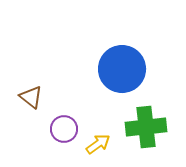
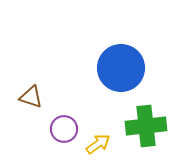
blue circle: moved 1 px left, 1 px up
brown triangle: rotated 20 degrees counterclockwise
green cross: moved 1 px up
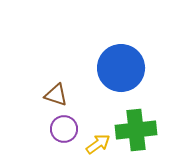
brown triangle: moved 25 px right, 2 px up
green cross: moved 10 px left, 4 px down
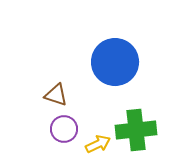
blue circle: moved 6 px left, 6 px up
yellow arrow: rotated 10 degrees clockwise
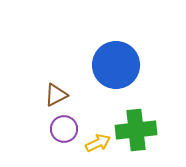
blue circle: moved 1 px right, 3 px down
brown triangle: rotated 45 degrees counterclockwise
yellow arrow: moved 1 px up
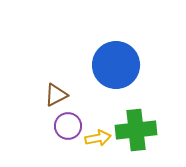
purple circle: moved 4 px right, 3 px up
yellow arrow: moved 5 px up; rotated 15 degrees clockwise
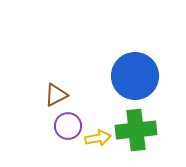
blue circle: moved 19 px right, 11 px down
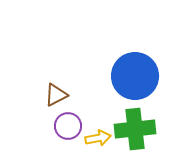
green cross: moved 1 px left, 1 px up
